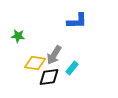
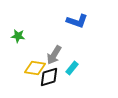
blue L-shape: rotated 20 degrees clockwise
yellow diamond: moved 5 px down
black diamond: rotated 10 degrees counterclockwise
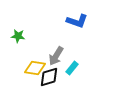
gray arrow: moved 2 px right, 1 px down
